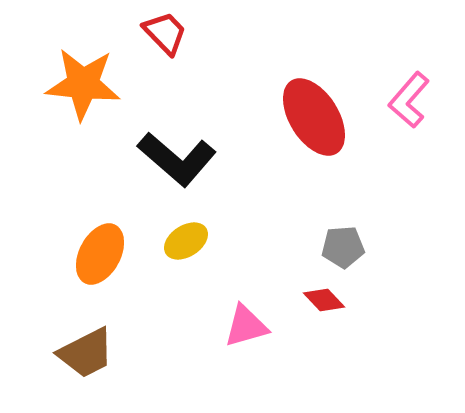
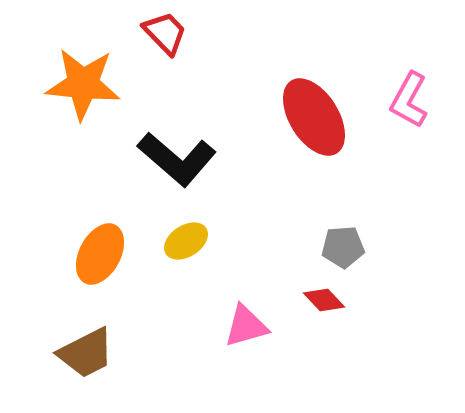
pink L-shape: rotated 12 degrees counterclockwise
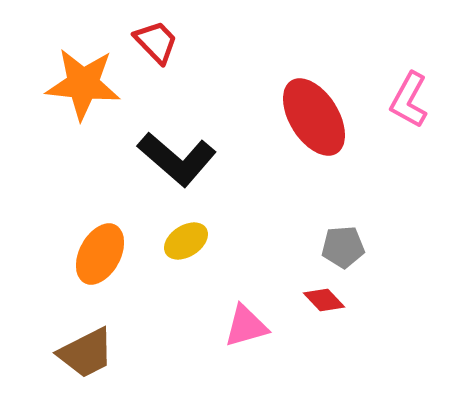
red trapezoid: moved 9 px left, 9 px down
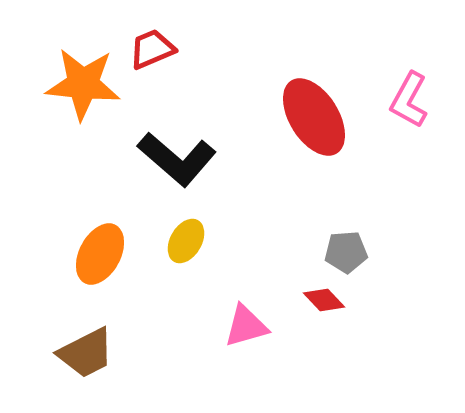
red trapezoid: moved 4 px left, 7 px down; rotated 69 degrees counterclockwise
yellow ellipse: rotated 27 degrees counterclockwise
gray pentagon: moved 3 px right, 5 px down
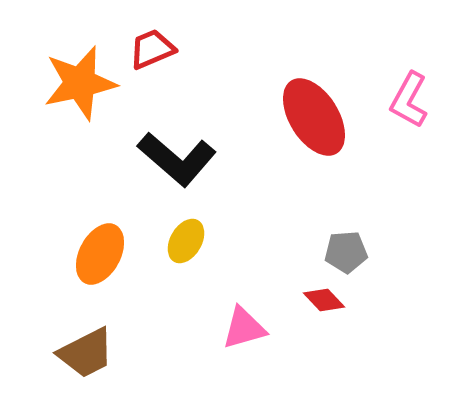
orange star: moved 3 px left, 1 px up; rotated 18 degrees counterclockwise
pink triangle: moved 2 px left, 2 px down
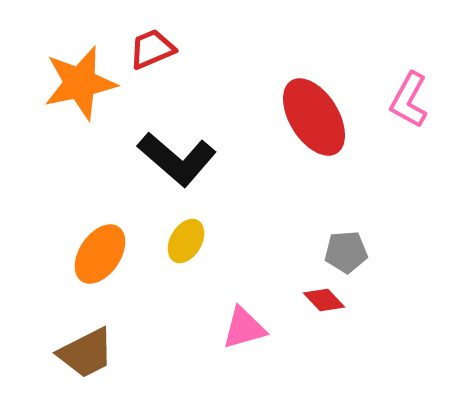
orange ellipse: rotated 6 degrees clockwise
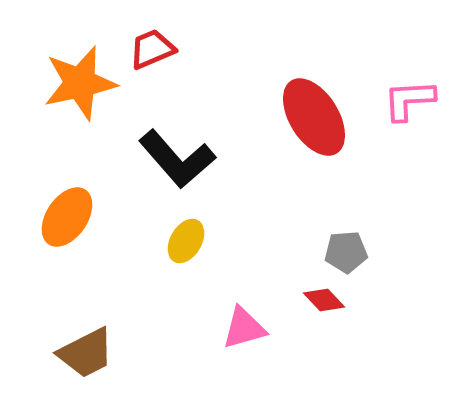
pink L-shape: rotated 58 degrees clockwise
black L-shape: rotated 8 degrees clockwise
orange ellipse: moved 33 px left, 37 px up
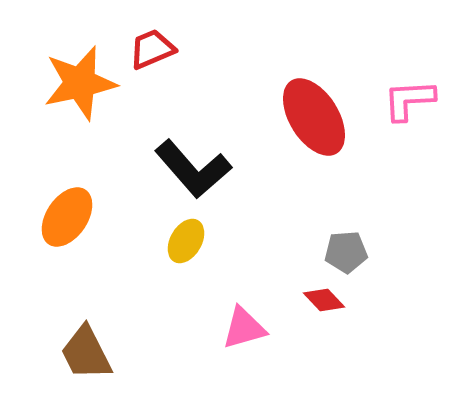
black L-shape: moved 16 px right, 10 px down
brown trapezoid: rotated 90 degrees clockwise
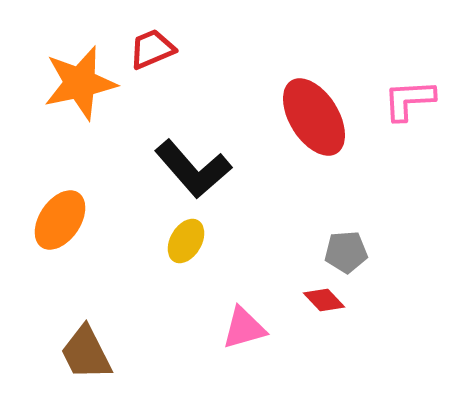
orange ellipse: moved 7 px left, 3 px down
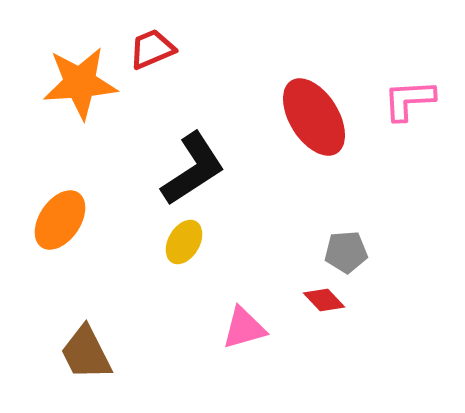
orange star: rotated 8 degrees clockwise
black L-shape: rotated 82 degrees counterclockwise
yellow ellipse: moved 2 px left, 1 px down
